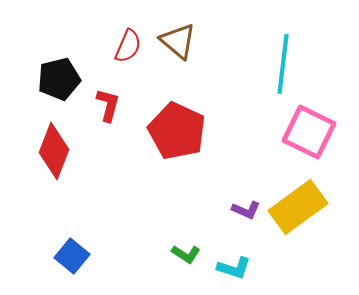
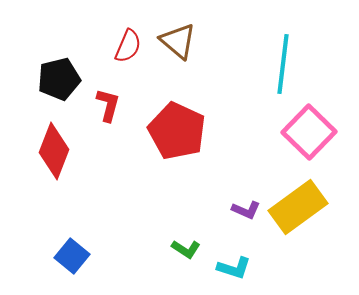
pink square: rotated 18 degrees clockwise
green L-shape: moved 5 px up
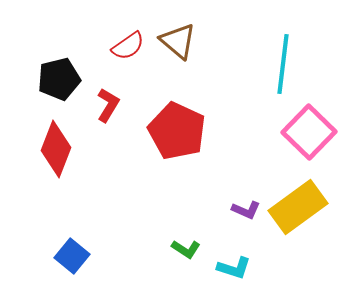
red semicircle: rotated 32 degrees clockwise
red L-shape: rotated 16 degrees clockwise
red diamond: moved 2 px right, 2 px up
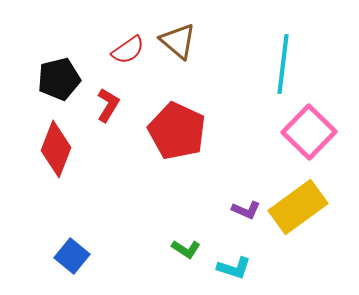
red semicircle: moved 4 px down
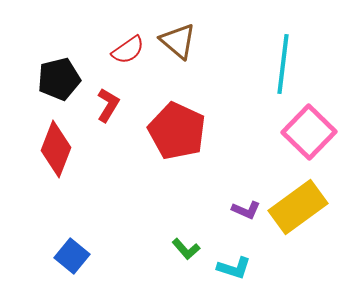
green L-shape: rotated 16 degrees clockwise
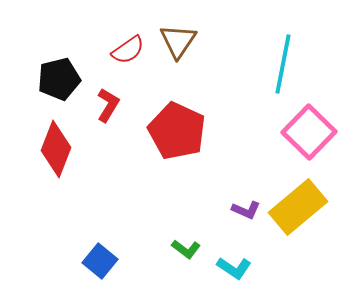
brown triangle: rotated 24 degrees clockwise
cyan line: rotated 4 degrees clockwise
yellow rectangle: rotated 4 degrees counterclockwise
green L-shape: rotated 12 degrees counterclockwise
blue square: moved 28 px right, 5 px down
cyan L-shape: rotated 16 degrees clockwise
